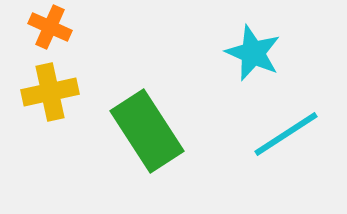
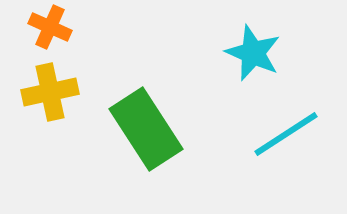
green rectangle: moved 1 px left, 2 px up
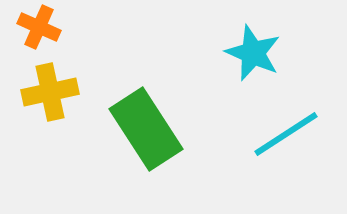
orange cross: moved 11 px left
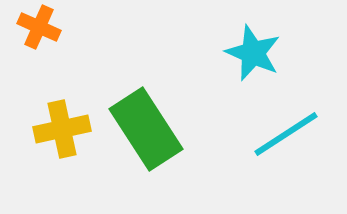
yellow cross: moved 12 px right, 37 px down
